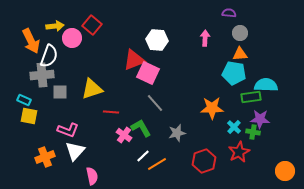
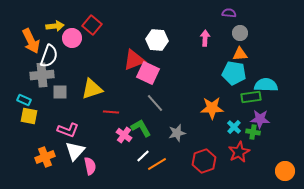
pink semicircle: moved 2 px left, 10 px up
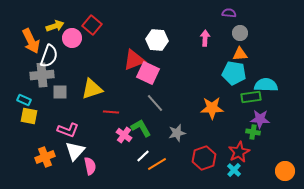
yellow arrow: rotated 12 degrees counterclockwise
cyan cross: moved 43 px down
red hexagon: moved 3 px up
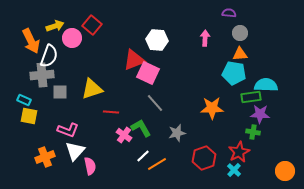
purple star: moved 5 px up
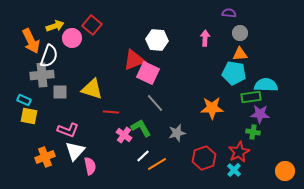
yellow triangle: rotated 35 degrees clockwise
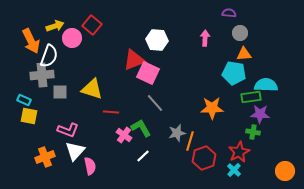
orange triangle: moved 4 px right
orange line: moved 33 px right, 23 px up; rotated 42 degrees counterclockwise
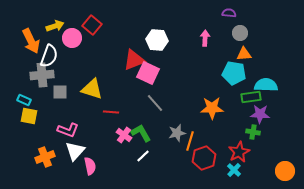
green L-shape: moved 5 px down
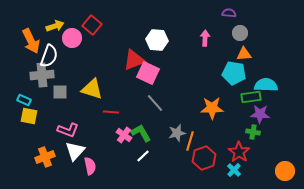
red star: rotated 10 degrees counterclockwise
